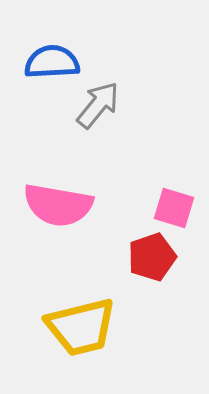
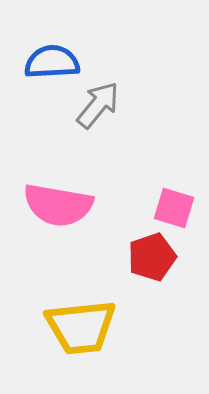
yellow trapezoid: rotated 8 degrees clockwise
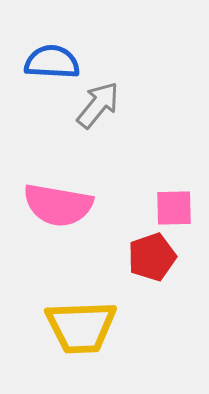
blue semicircle: rotated 6 degrees clockwise
pink square: rotated 18 degrees counterclockwise
yellow trapezoid: rotated 4 degrees clockwise
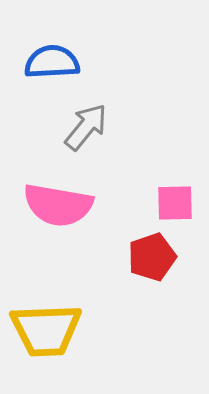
blue semicircle: rotated 6 degrees counterclockwise
gray arrow: moved 12 px left, 22 px down
pink square: moved 1 px right, 5 px up
yellow trapezoid: moved 35 px left, 3 px down
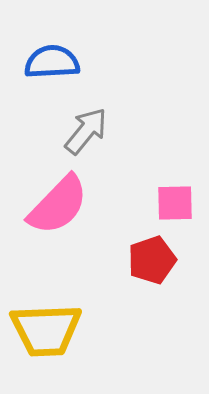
gray arrow: moved 4 px down
pink semicircle: rotated 56 degrees counterclockwise
red pentagon: moved 3 px down
